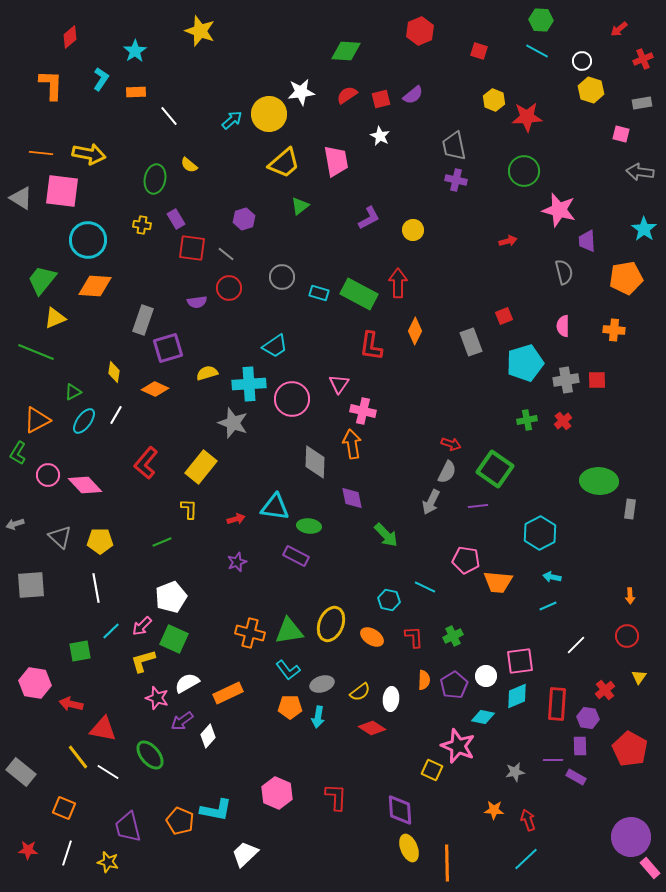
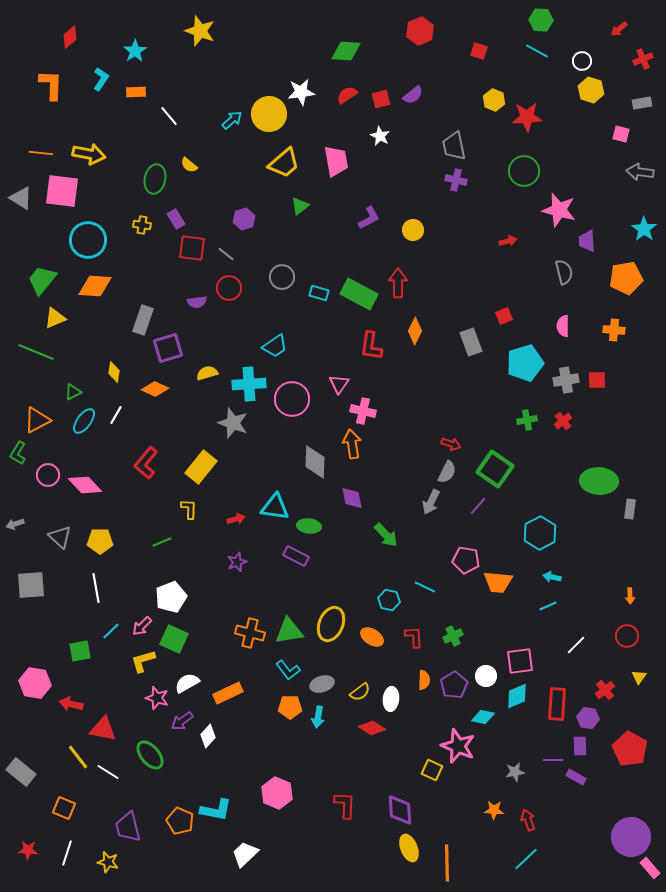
purple line at (478, 506): rotated 42 degrees counterclockwise
red L-shape at (336, 797): moved 9 px right, 8 px down
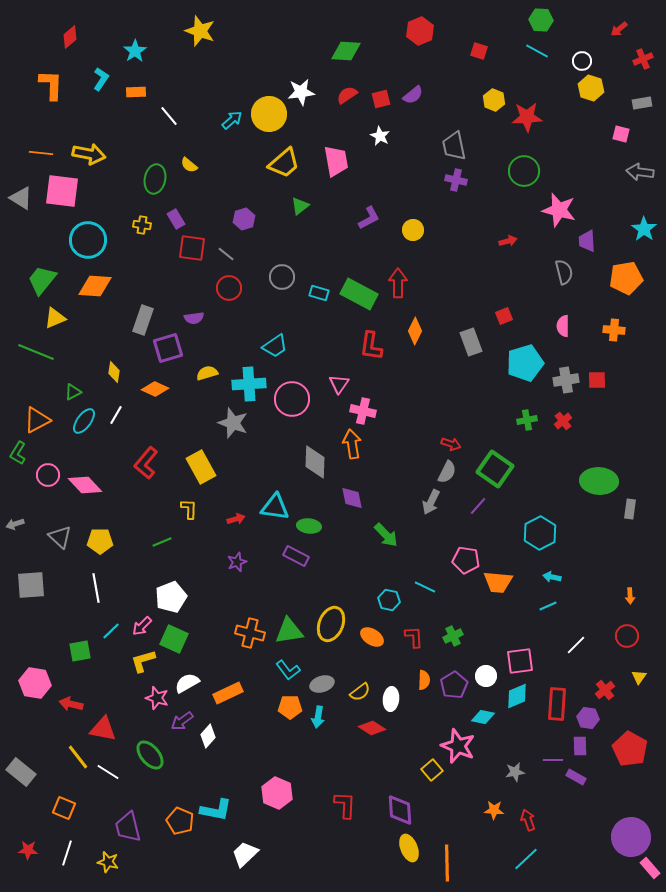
yellow hexagon at (591, 90): moved 2 px up
purple semicircle at (197, 302): moved 3 px left, 16 px down
yellow rectangle at (201, 467): rotated 68 degrees counterclockwise
yellow square at (432, 770): rotated 25 degrees clockwise
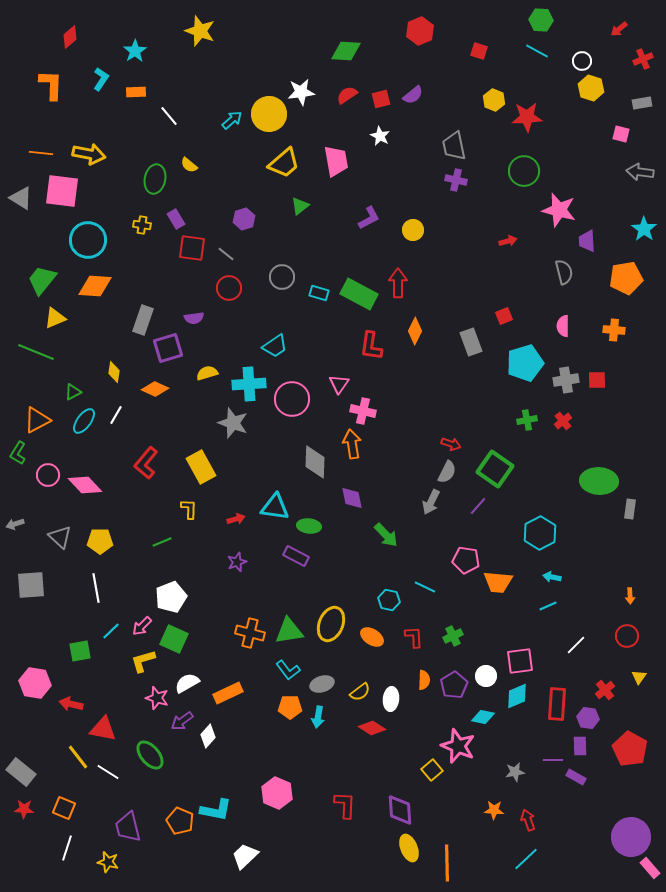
red star at (28, 850): moved 4 px left, 41 px up
white line at (67, 853): moved 5 px up
white trapezoid at (245, 854): moved 2 px down
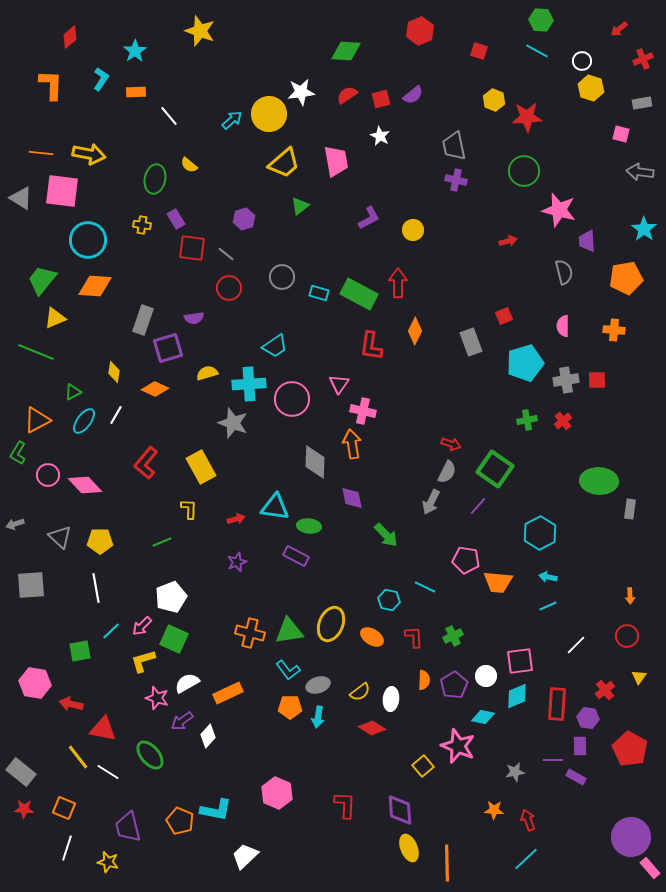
cyan arrow at (552, 577): moved 4 px left
gray ellipse at (322, 684): moved 4 px left, 1 px down
yellow square at (432, 770): moved 9 px left, 4 px up
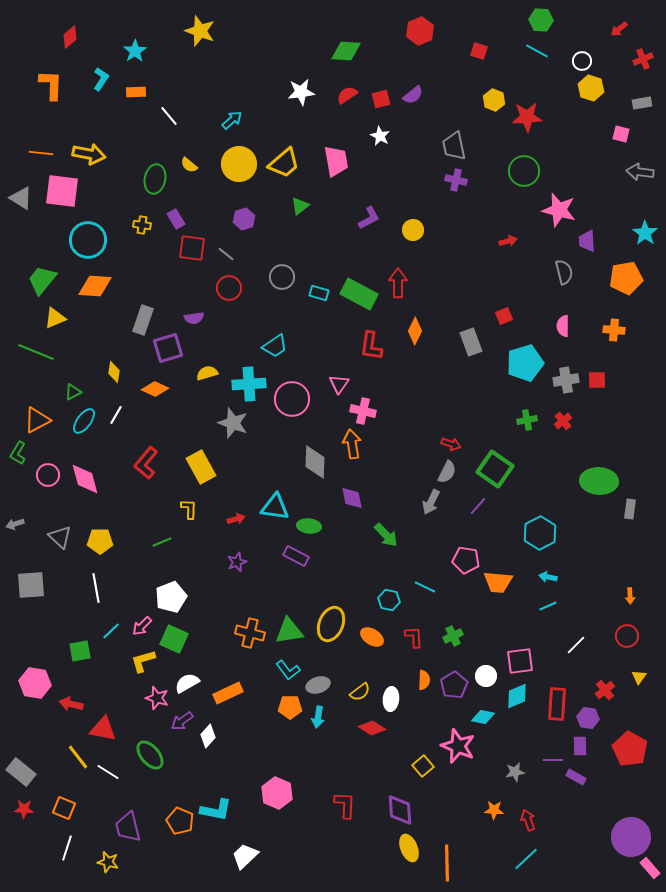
yellow circle at (269, 114): moved 30 px left, 50 px down
cyan star at (644, 229): moved 1 px right, 4 px down
pink diamond at (85, 485): moved 6 px up; rotated 28 degrees clockwise
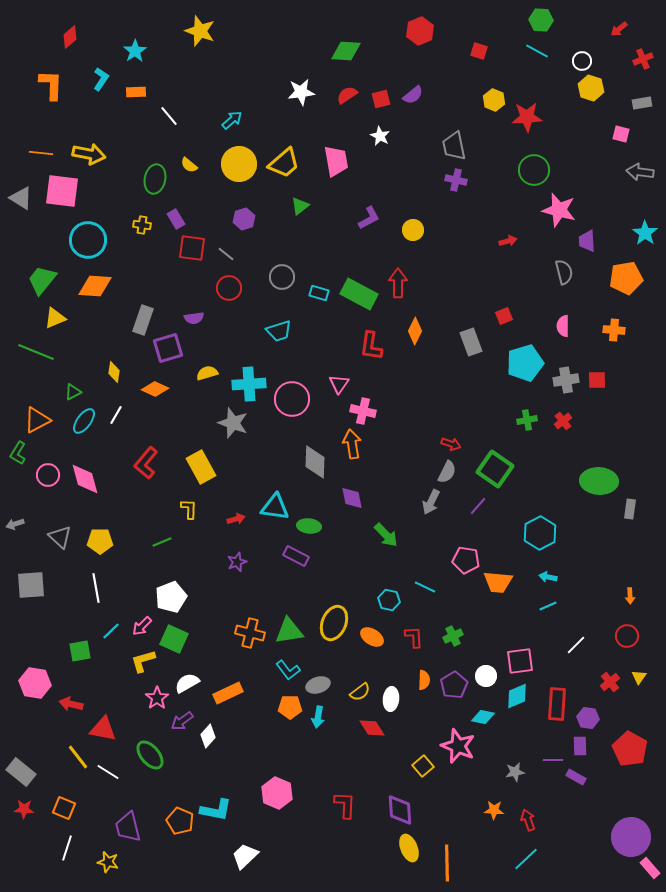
green circle at (524, 171): moved 10 px right, 1 px up
cyan trapezoid at (275, 346): moved 4 px right, 15 px up; rotated 16 degrees clockwise
yellow ellipse at (331, 624): moved 3 px right, 1 px up
red cross at (605, 690): moved 5 px right, 8 px up
pink star at (157, 698): rotated 20 degrees clockwise
red diamond at (372, 728): rotated 24 degrees clockwise
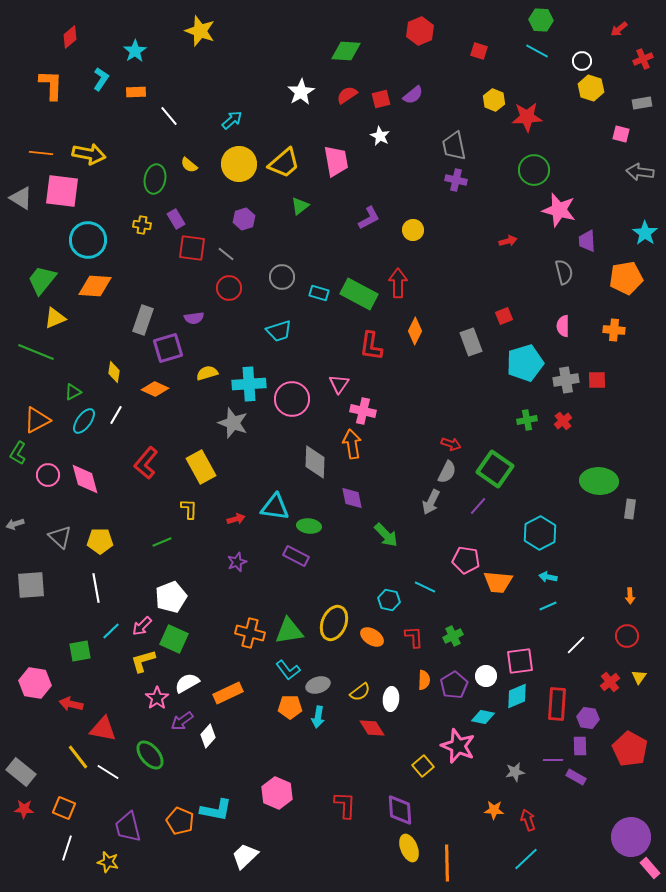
white star at (301, 92): rotated 24 degrees counterclockwise
